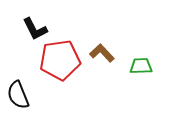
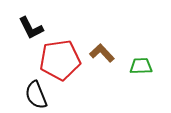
black L-shape: moved 4 px left, 1 px up
black semicircle: moved 18 px right
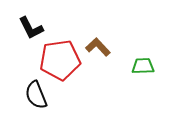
brown L-shape: moved 4 px left, 6 px up
green trapezoid: moved 2 px right
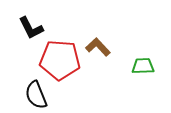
red pentagon: rotated 12 degrees clockwise
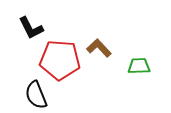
brown L-shape: moved 1 px right, 1 px down
green trapezoid: moved 4 px left
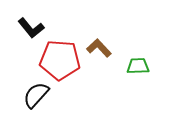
black L-shape: rotated 12 degrees counterclockwise
green trapezoid: moved 1 px left
black semicircle: rotated 64 degrees clockwise
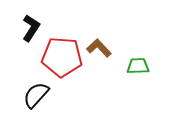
black L-shape: rotated 108 degrees counterclockwise
red pentagon: moved 2 px right, 3 px up
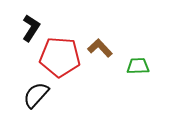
brown L-shape: moved 1 px right
red pentagon: moved 2 px left
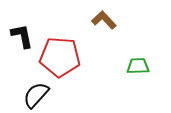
black L-shape: moved 9 px left, 8 px down; rotated 44 degrees counterclockwise
brown L-shape: moved 4 px right, 28 px up
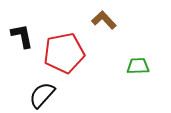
red pentagon: moved 4 px right, 4 px up; rotated 15 degrees counterclockwise
black semicircle: moved 6 px right
